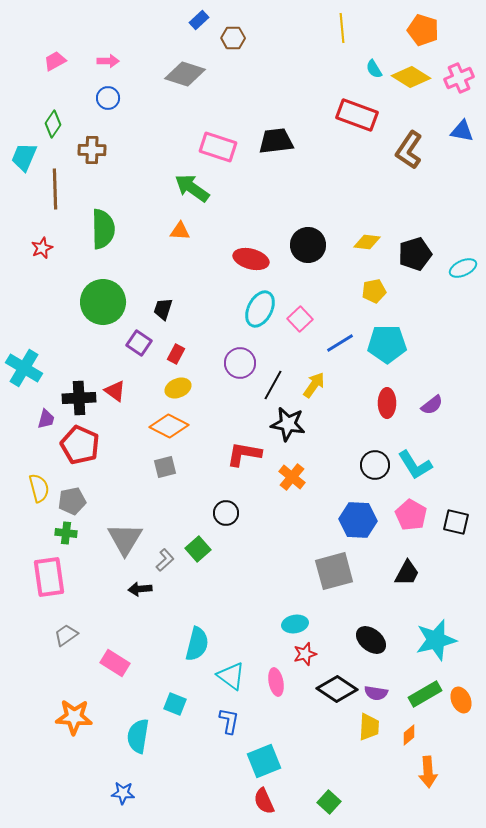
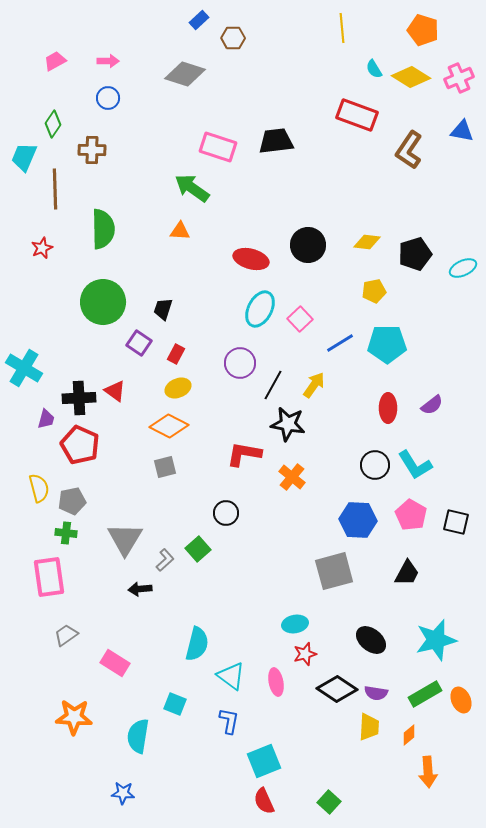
red ellipse at (387, 403): moved 1 px right, 5 px down
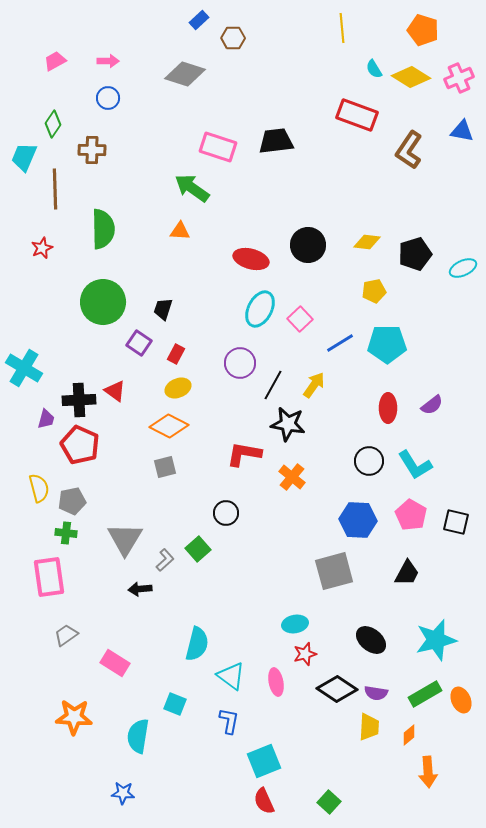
black cross at (79, 398): moved 2 px down
black circle at (375, 465): moved 6 px left, 4 px up
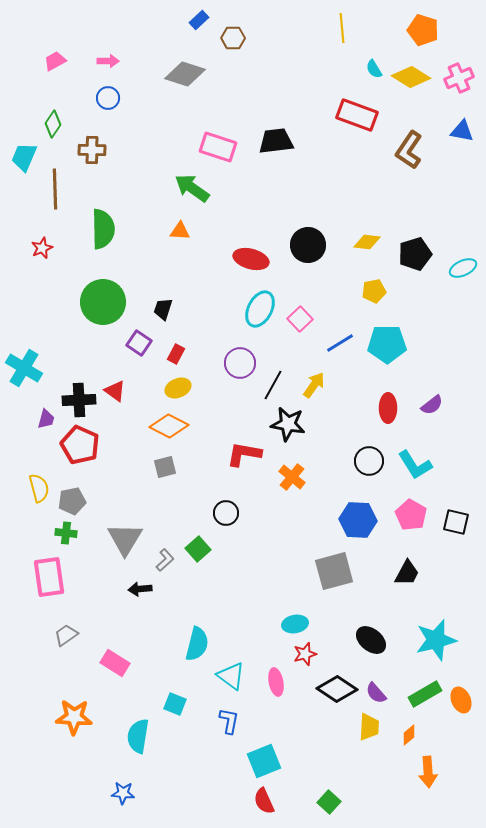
purple semicircle at (376, 693): rotated 40 degrees clockwise
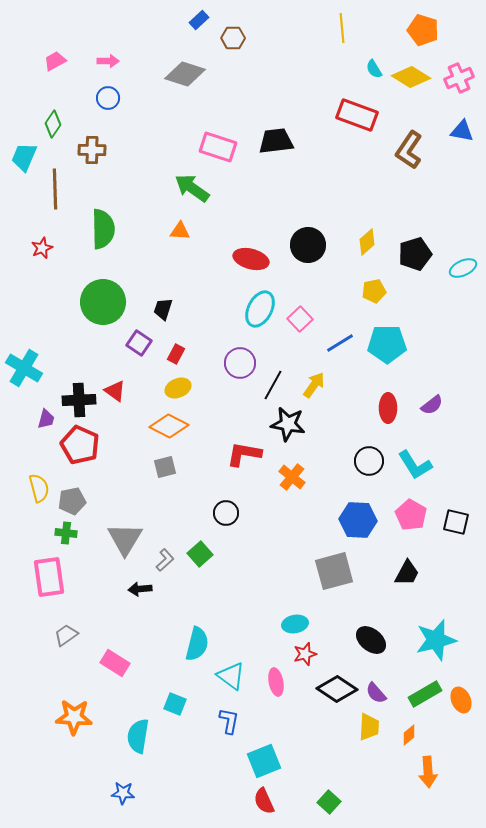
yellow diamond at (367, 242): rotated 48 degrees counterclockwise
green square at (198, 549): moved 2 px right, 5 px down
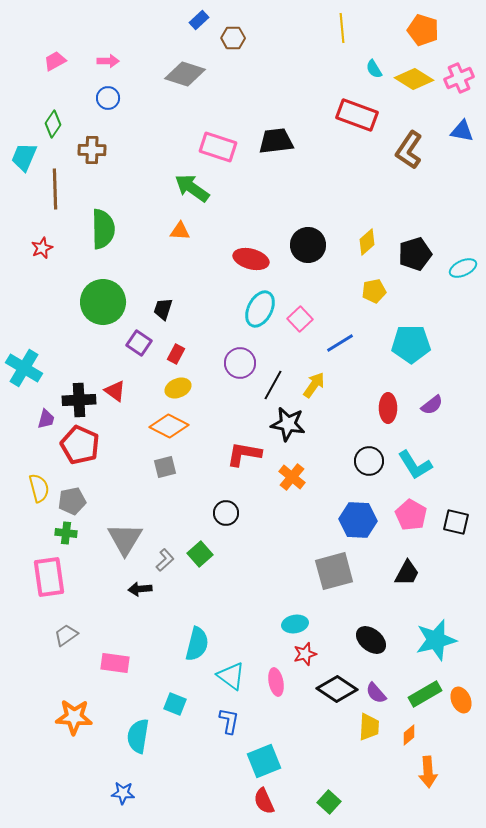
yellow diamond at (411, 77): moved 3 px right, 2 px down
cyan pentagon at (387, 344): moved 24 px right
pink rectangle at (115, 663): rotated 24 degrees counterclockwise
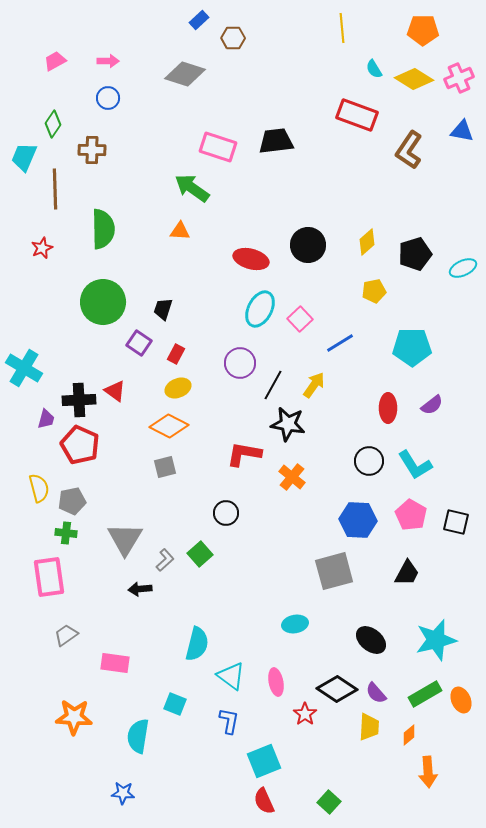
orange pentagon at (423, 30): rotated 16 degrees counterclockwise
cyan pentagon at (411, 344): moved 1 px right, 3 px down
red star at (305, 654): moved 60 px down; rotated 20 degrees counterclockwise
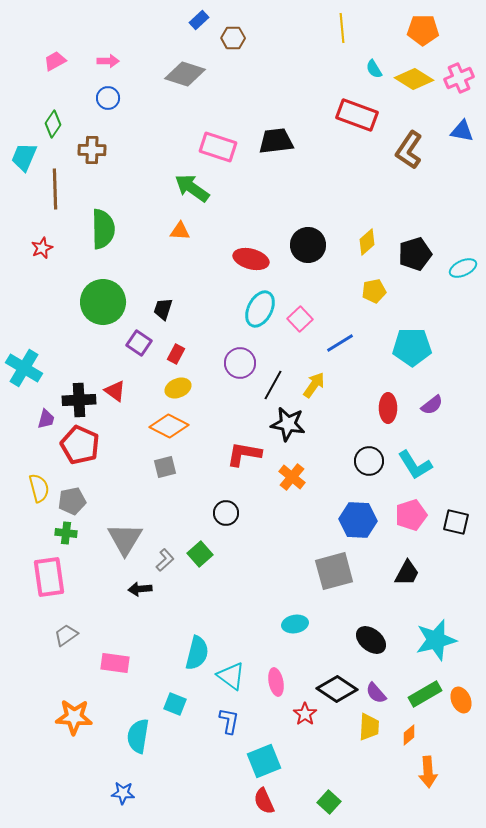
pink pentagon at (411, 515): rotated 24 degrees clockwise
cyan semicircle at (197, 644): moved 9 px down
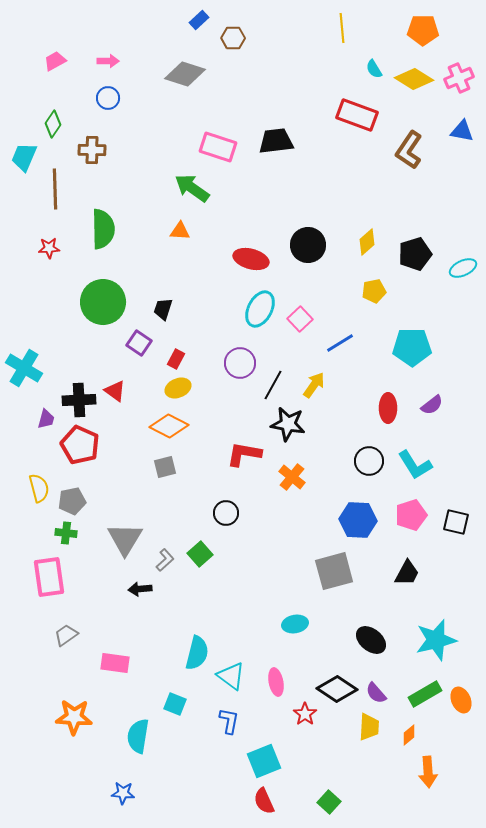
red star at (42, 248): moved 7 px right; rotated 20 degrees clockwise
red rectangle at (176, 354): moved 5 px down
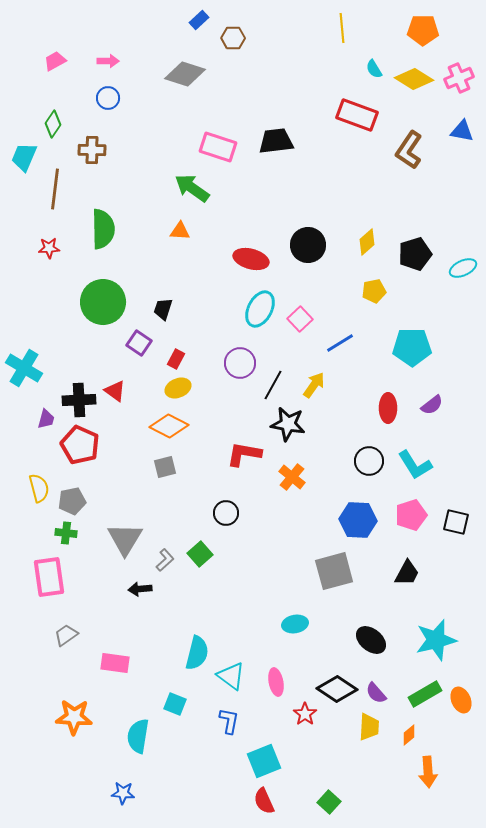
brown line at (55, 189): rotated 9 degrees clockwise
